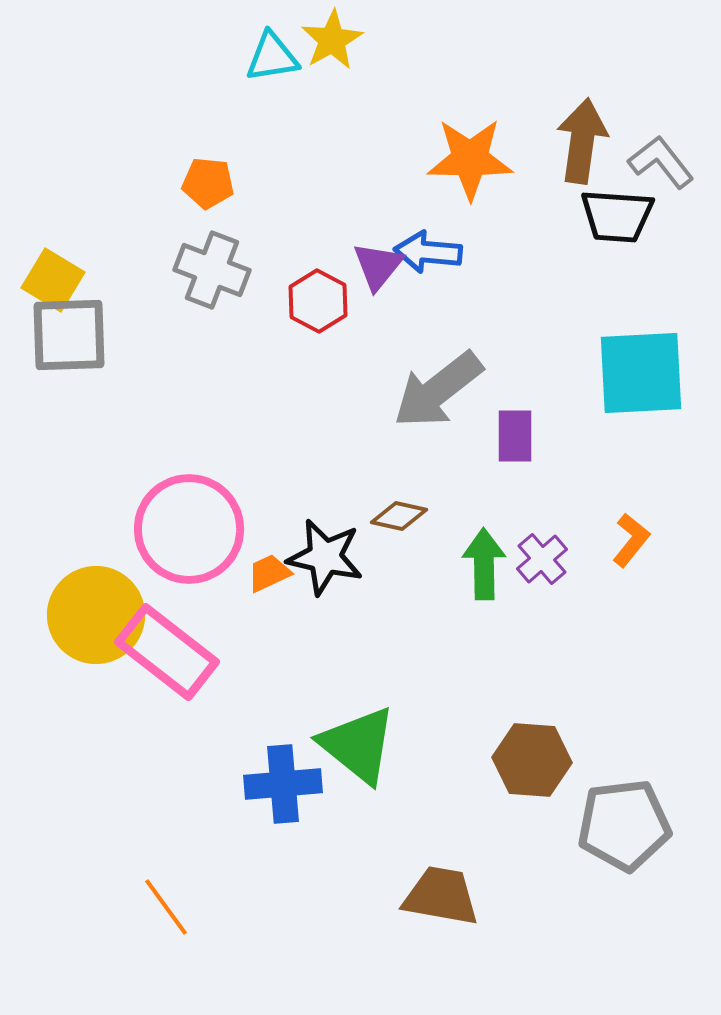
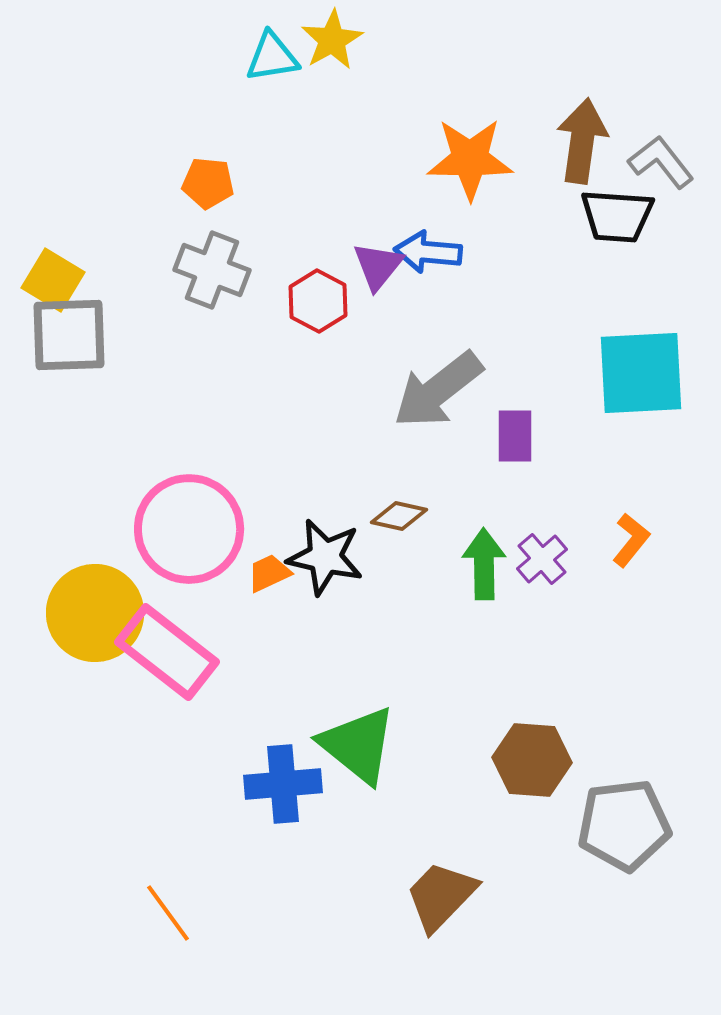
yellow circle: moved 1 px left, 2 px up
brown trapezoid: rotated 56 degrees counterclockwise
orange line: moved 2 px right, 6 px down
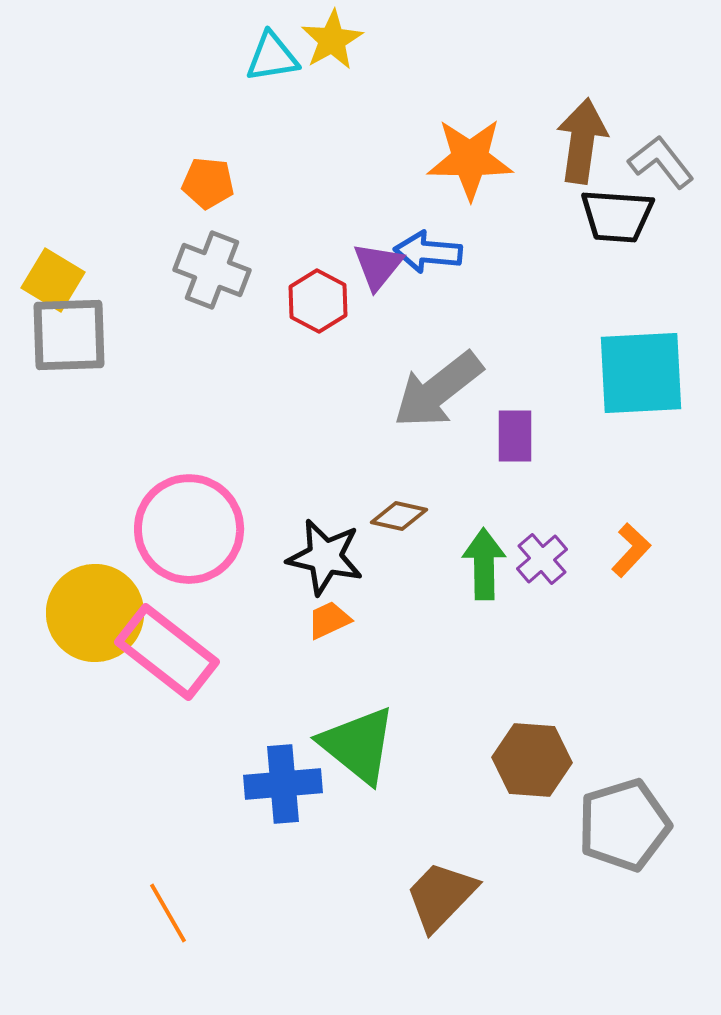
orange L-shape: moved 10 px down; rotated 4 degrees clockwise
orange trapezoid: moved 60 px right, 47 px down
gray pentagon: rotated 10 degrees counterclockwise
orange line: rotated 6 degrees clockwise
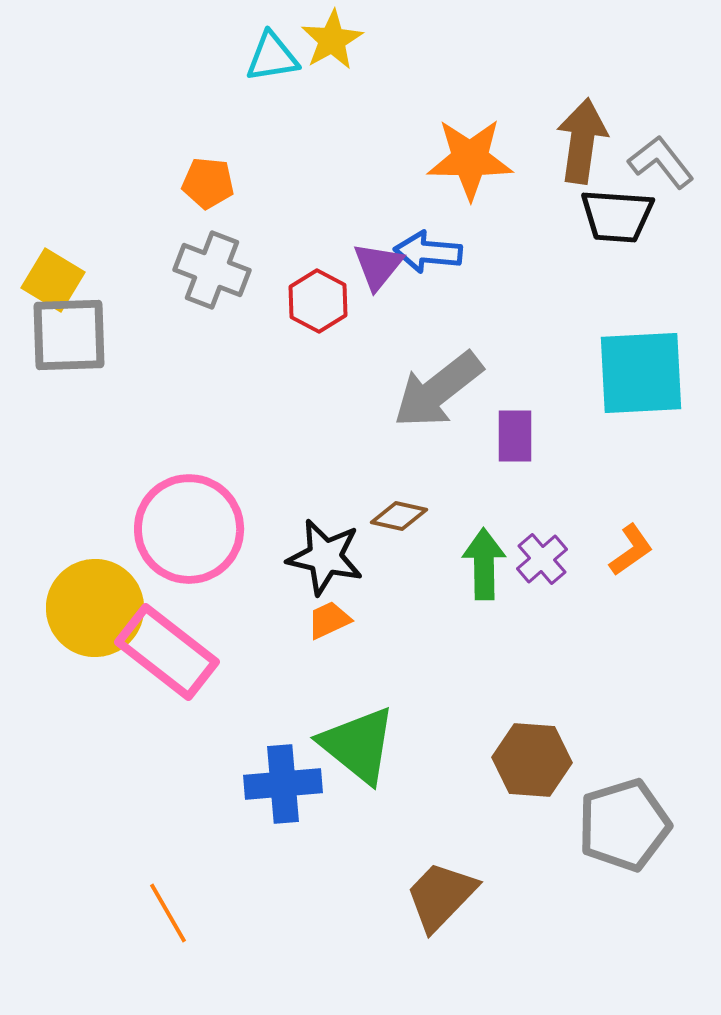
orange L-shape: rotated 12 degrees clockwise
yellow circle: moved 5 px up
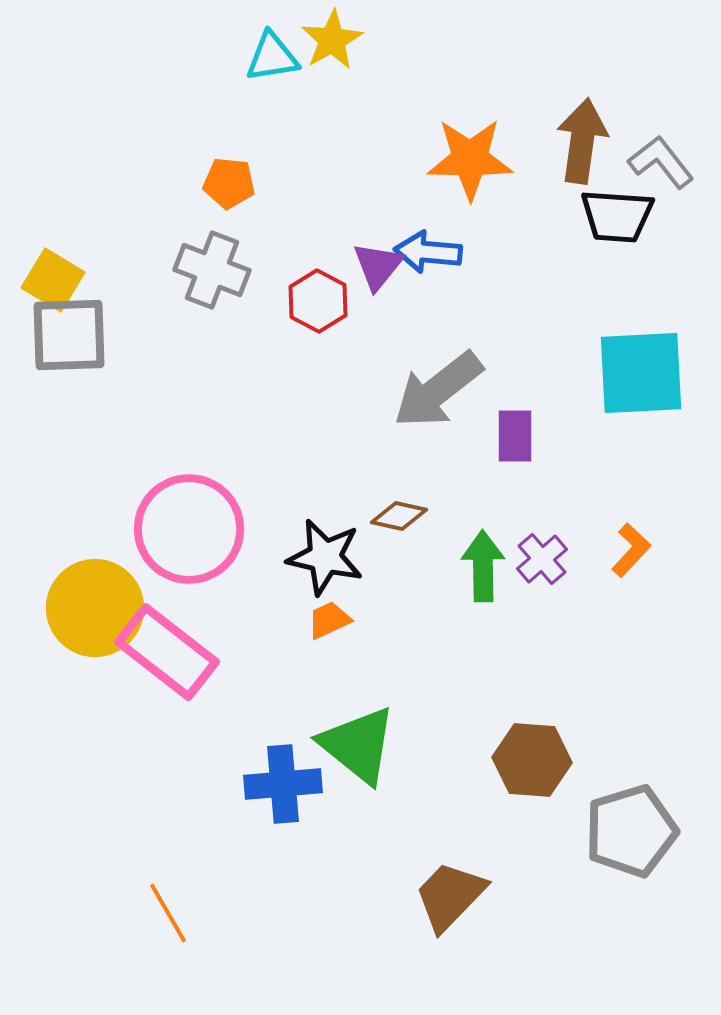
orange pentagon: moved 21 px right
orange L-shape: rotated 12 degrees counterclockwise
green arrow: moved 1 px left, 2 px down
gray pentagon: moved 7 px right, 6 px down
brown trapezoid: moved 9 px right
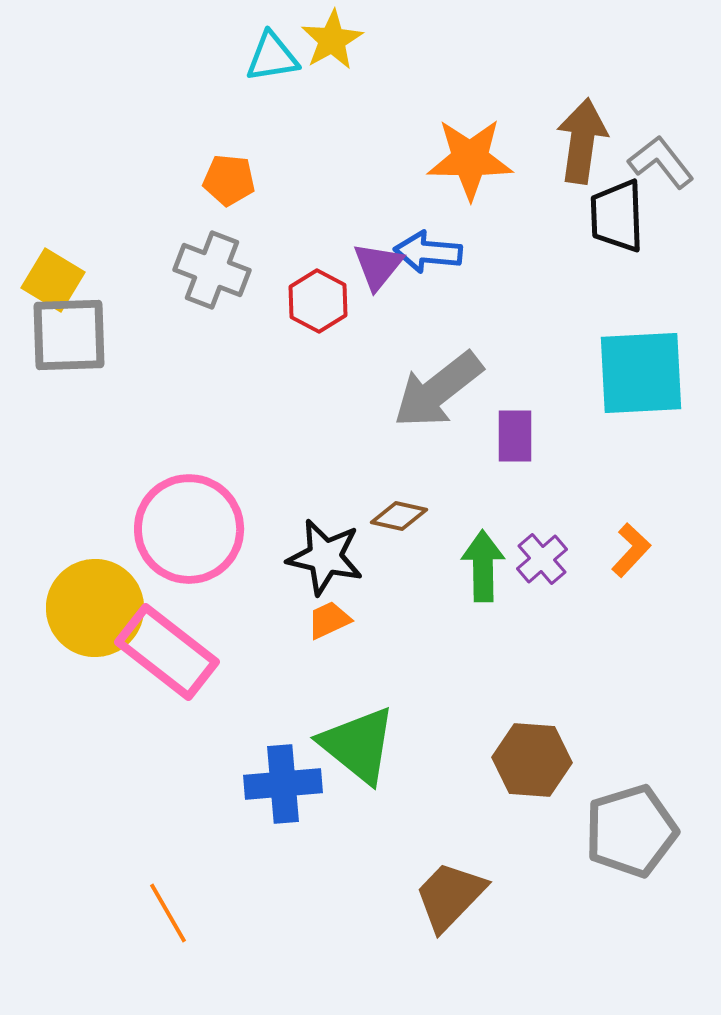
orange pentagon: moved 3 px up
black trapezoid: rotated 84 degrees clockwise
